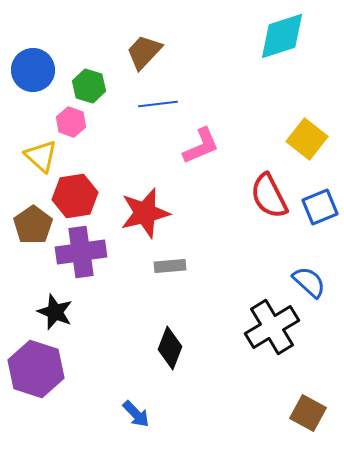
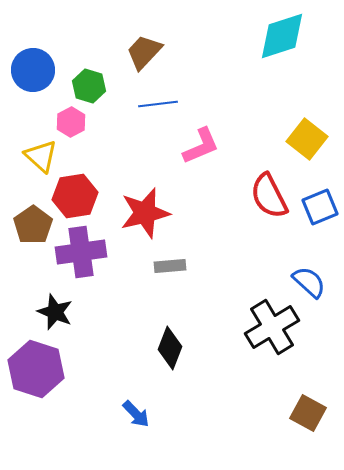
pink hexagon: rotated 12 degrees clockwise
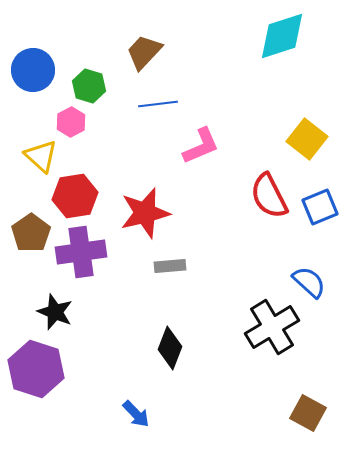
brown pentagon: moved 2 px left, 8 px down
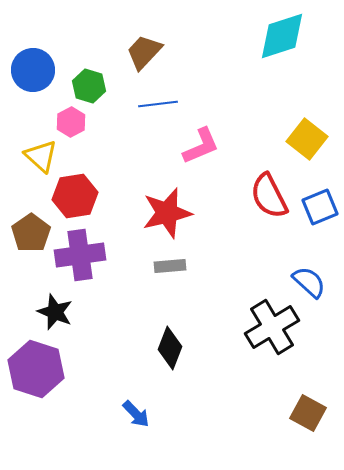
red star: moved 22 px right
purple cross: moved 1 px left, 3 px down
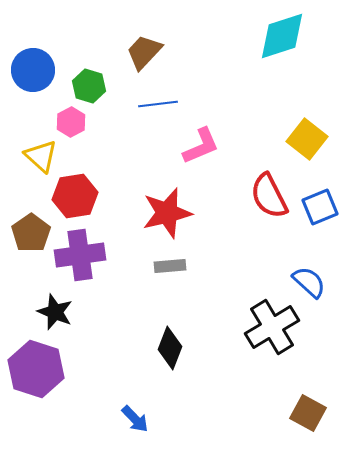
blue arrow: moved 1 px left, 5 px down
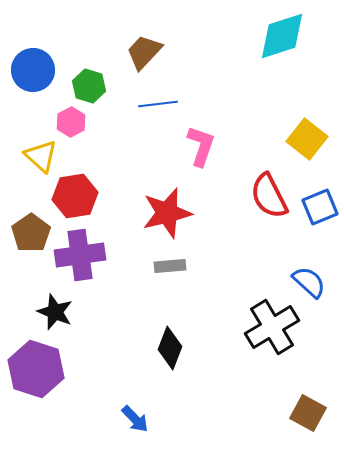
pink L-shape: rotated 48 degrees counterclockwise
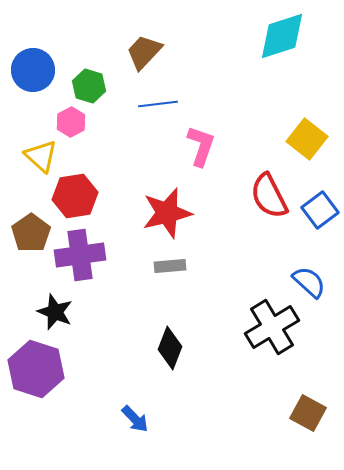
blue square: moved 3 px down; rotated 15 degrees counterclockwise
